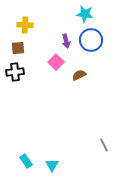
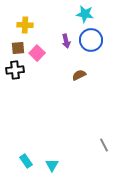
pink square: moved 19 px left, 9 px up
black cross: moved 2 px up
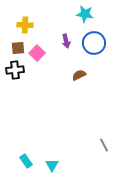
blue circle: moved 3 px right, 3 px down
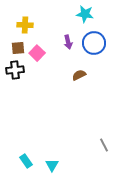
purple arrow: moved 2 px right, 1 px down
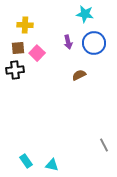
cyan triangle: rotated 48 degrees counterclockwise
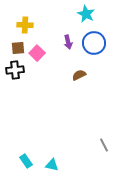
cyan star: moved 1 px right; rotated 18 degrees clockwise
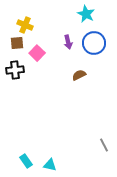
yellow cross: rotated 21 degrees clockwise
brown square: moved 1 px left, 5 px up
cyan triangle: moved 2 px left
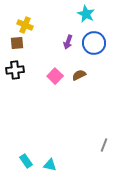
purple arrow: rotated 32 degrees clockwise
pink square: moved 18 px right, 23 px down
gray line: rotated 48 degrees clockwise
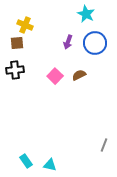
blue circle: moved 1 px right
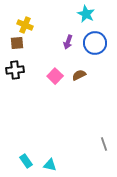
gray line: moved 1 px up; rotated 40 degrees counterclockwise
